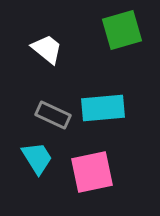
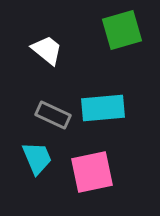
white trapezoid: moved 1 px down
cyan trapezoid: rotated 9 degrees clockwise
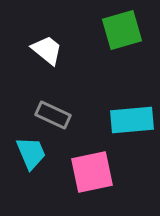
cyan rectangle: moved 29 px right, 12 px down
cyan trapezoid: moved 6 px left, 5 px up
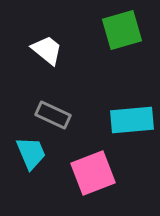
pink square: moved 1 px right, 1 px down; rotated 9 degrees counterclockwise
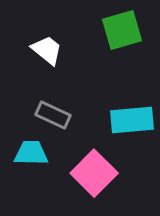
cyan trapezoid: rotated 66 degrees counterclockwise
pink square: moved 1 px right; rotated 24 degrees counterclockwise
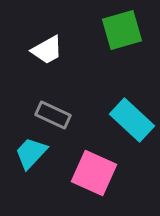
white trapezoid: rotated 112 degrees clockwise
cyan rectangle: rotated 48 degrees clockwise
cyan trapezoid: rotated 48 degrees counterclockwise
pink square: rotated 21 degrees counterclockwise
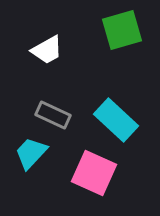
cyan rectangle: moved 16 px left
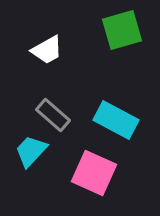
gray rectangle: rotated 16 degrees clockwise
cyan rectangle: rotated 15 degrees counterclockwise
cyan trapezoid: moved 2 px up
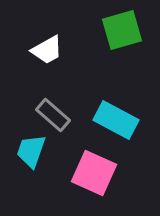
cyan trapezoid: rotated 24 degrees counterclockwise
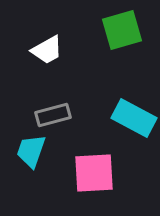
gray rectangle: rotated 56 degrees counterclockwise
cyan rectangle: moved 18 px right, 2 px up
pink square: rotated 27 degrees counterclockwise
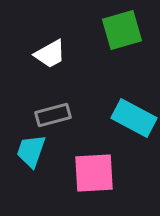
white trapezoid: moved 3 px right, 4 px down
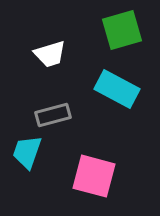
white trapezoid: rotated 12 degrees clockwise
cyan rectangle: moved 17 px left, 29 px up
cyan trapezoid: moved 4 px left, 1 px down
pink square: moved 3 px down; rotated 18 degrees clockwise
